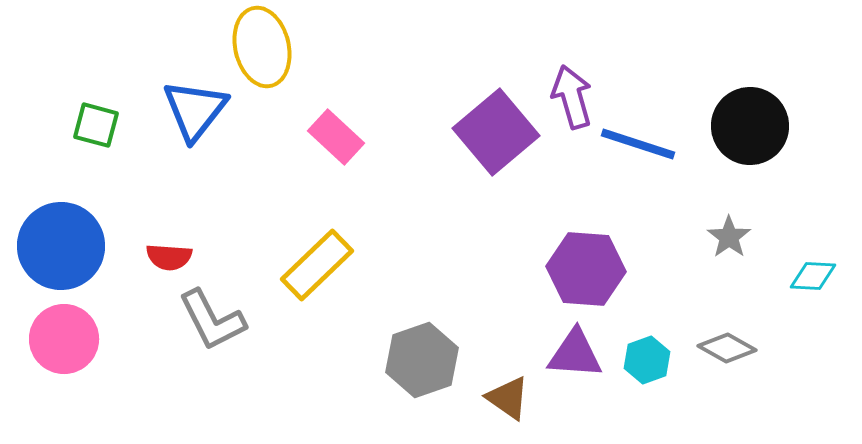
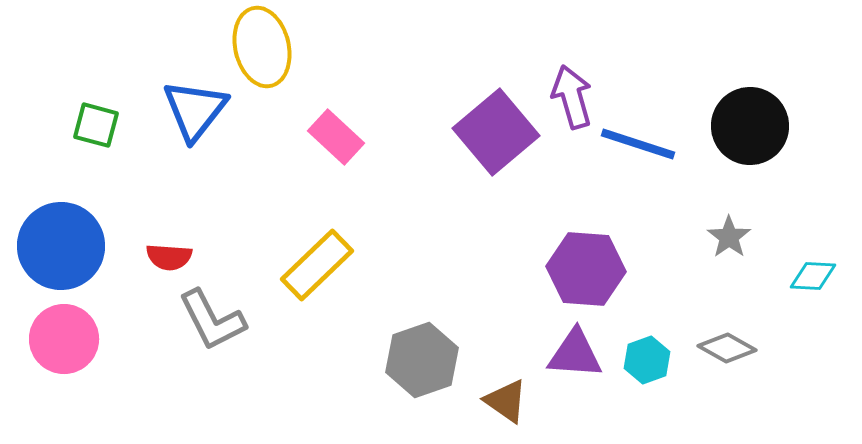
brown triangle: moved 2 px left, 3 px down
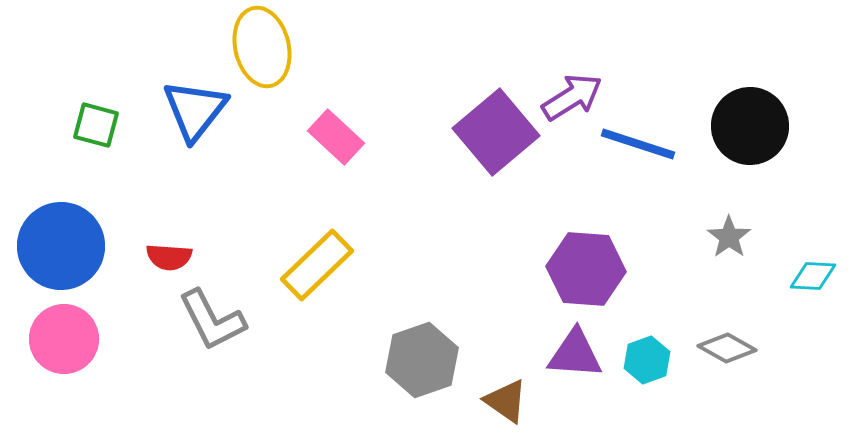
purple arrow: rotated 74 degrees clockwise
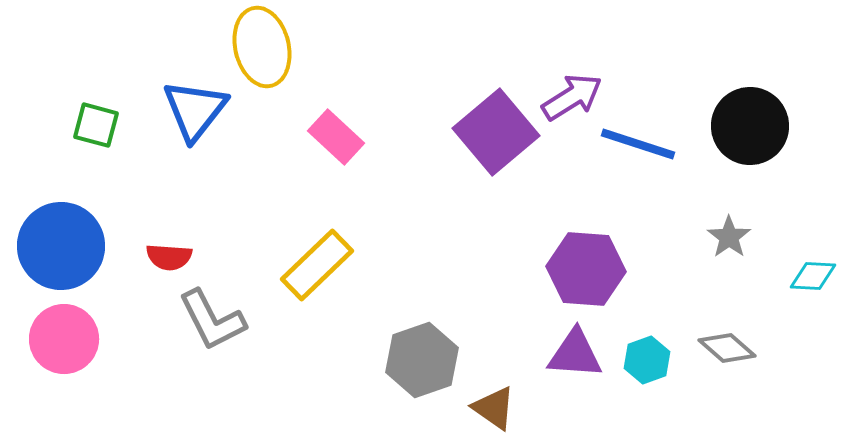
gray diamond: rotated 12 degrees clockwise
brown triangle: moved 12 px left, 7 px down
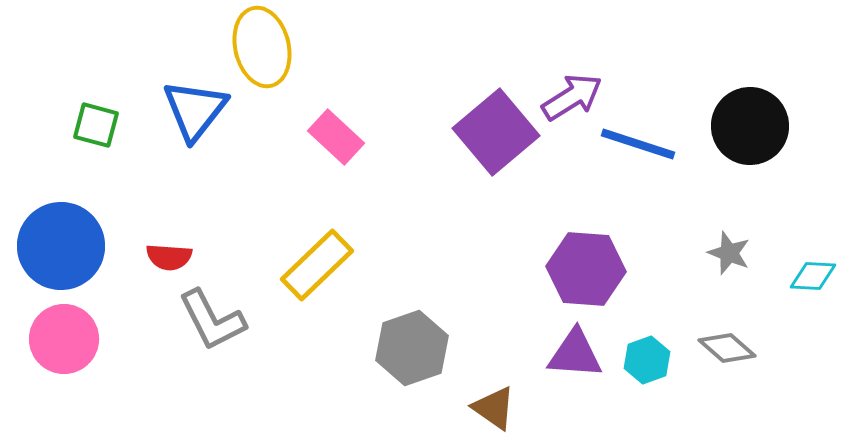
gray star: moved 16 px down; rotated 15 degrees counterclockwise
gray hexagon: moved 10 px left, 12 px up
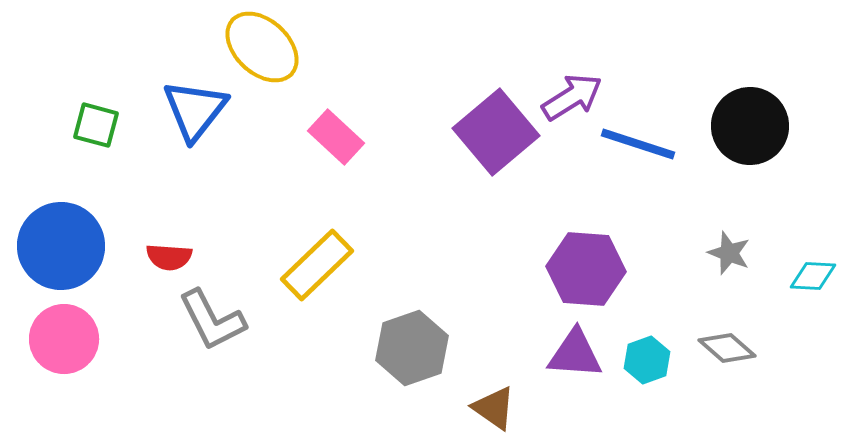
yellow ellipse: rotated 34 degrees counterclockwise
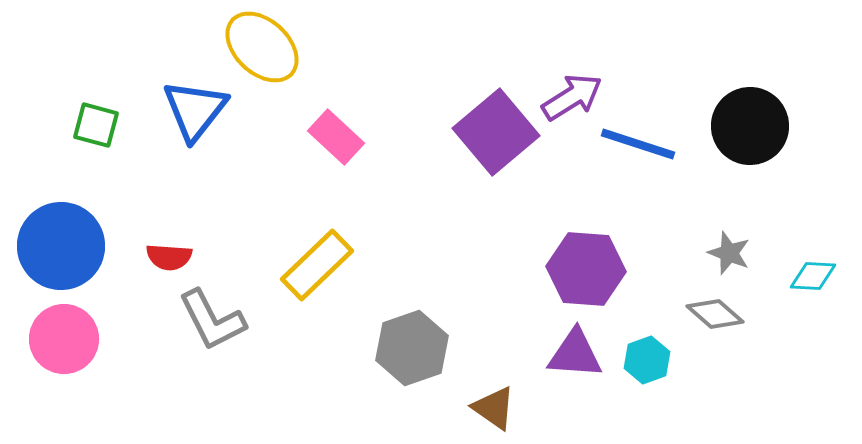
gray diamond: moved 12 px left, 34 px up
